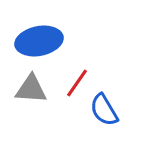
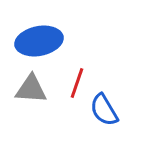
red line: rotated 16 degrees counterclockwise
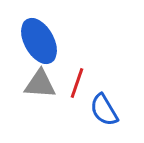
blue ellipse: rotated 72 degrees clockwise
gray triangle: moved 9 px right, 5 px up
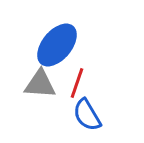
blue ellipse: moved 18 px right, 4 px down; rotated 69 degrees clockwise
blue semicircle: moved 17 px left, 5 px down
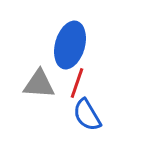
blue ellipse: moved 13 px right; rotated 24 degrees counterclockwise
gray triangle: moved 1 px left
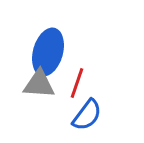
blue ellipse: moved 22 px left, 7 px down
blue semicircle: rotated 112 degrees counterclockwise
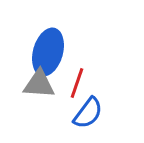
blue semicircle: moved 1 px right, 2 px up
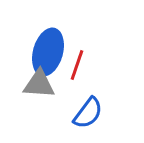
red line: moved 18 px up
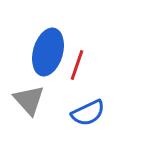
gray triangle: moved 10 px left, 16 px down; rotated 44 degrees clockwise
blue semicircle: rotated 28 degrees clockwise
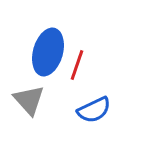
blue semicircle: moved 6 px right, 3 px up
